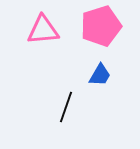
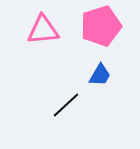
black line: moved 2 px up; rotated 28 degrees clockwise
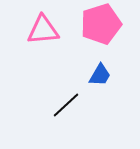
pink pentagon: moved 2 px up
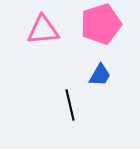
black line: moved 4 px right; rotated 60 degrees counterclockwise
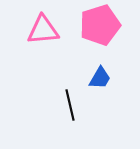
pink pentagon: moved 1 px left, 1 px down
blue trapezoid: moved 3 px down
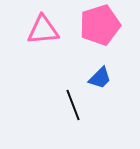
blue trapezoid: rotated 15 degrees clockwise
black line: moved 3 px right; rotated 8 degrees counterclockwise
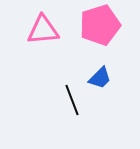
black line: moved 1 px left, 5 px up
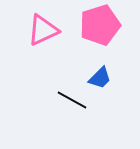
pink triangle: rotated 20 degrees counterclockwise
black line: rotated 40 degrees counterclockwise
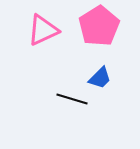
pink pentagon: moved 1 px left, 1 px down; rotated 15 degrees counterclockwise
black line: moved 1 px up; rotated 12 degrees counterclockwise
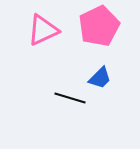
pink pentagon: rotated 6 degrees clockwise
black line: moved 2 px left, 1 px up
